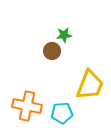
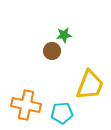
orange cross: moved 1 px left, 1 px up
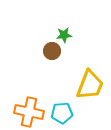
orange cross: moved 3 px right, 7 px down
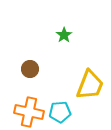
green star: rotated 28 degrees counterclockwise
brown circle: moved 22 px left, 18 px down
cyan pentagon: moved 2 px left, 1 px up
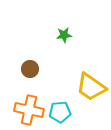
green star: rotated 28 degrees clockwise
yellow trapezoid: moved 1 px right, 2 px down; rotated 104 degrees clockwise
orange cross: moved 2 px up
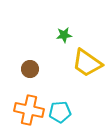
yellow trapezoid: moved 4 px left, 24 px up
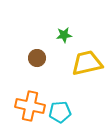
yellow trapezoid: rotated 132 degrees clockwise
brown circle: moved 7 px right, 11 px up
orange cross: moved 1 px right, 4 px up
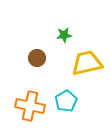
cyan pentagon: moved 6 px right, 11 px up; rotated 25 degrees counterclockwise
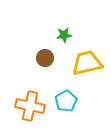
brown circle: moved 8 px right
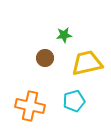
cyan pentagon: moved 8 px right; rotated 15 degrees clockwise
